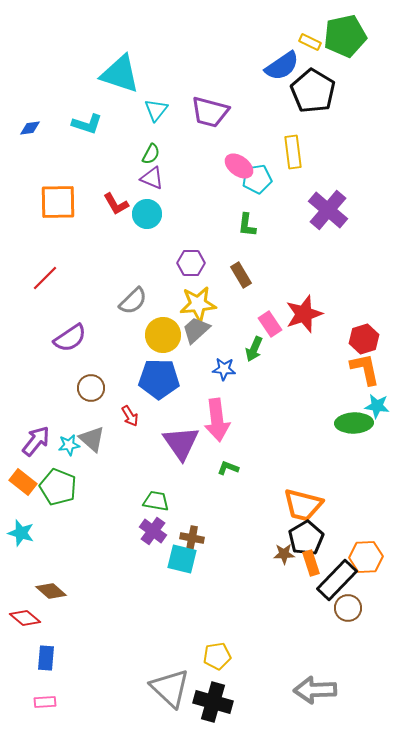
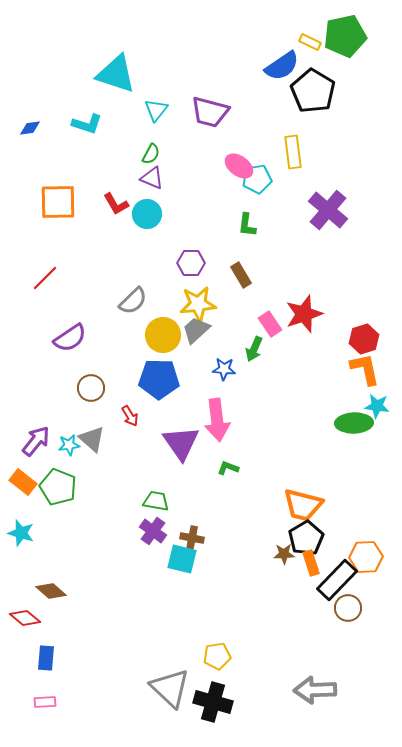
cyan triangle at (120, 74): moved 4 px left
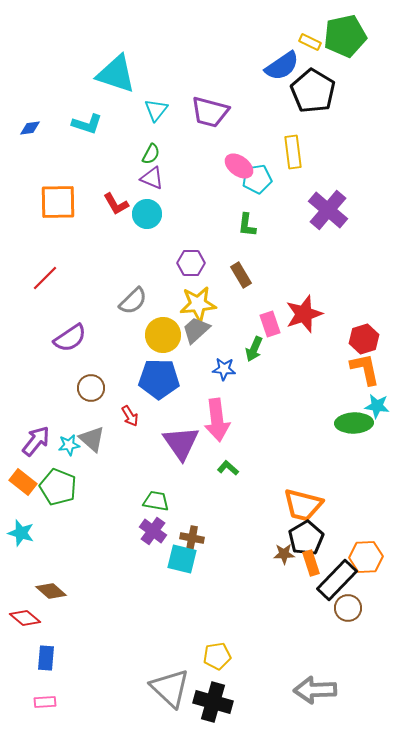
pink rectangle at (270, 324): rotated 15 degrees clockwise
green L-shape at (228, 468): rotated 20 degrees clockwise
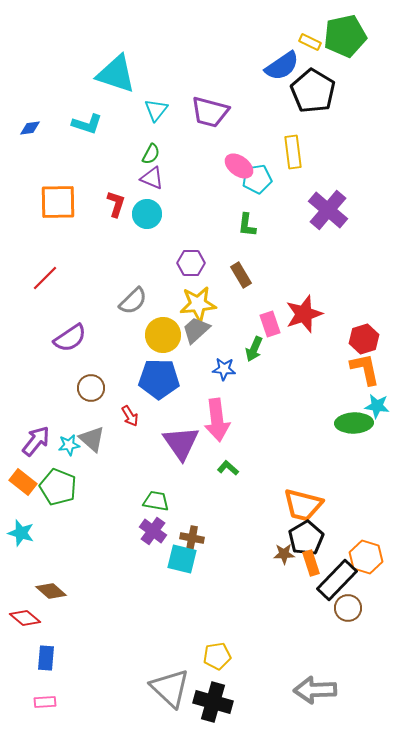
red L-shape at (116, 204): rotated 132 degrees counterclockwise
orange hexagon at (366, 557): rotated 20 degrees clockwise
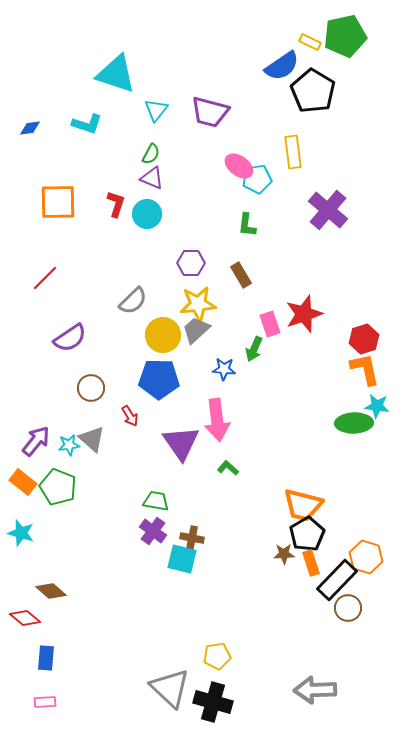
black pentagon at (306, 538): moved 1 px right, 4 px up
